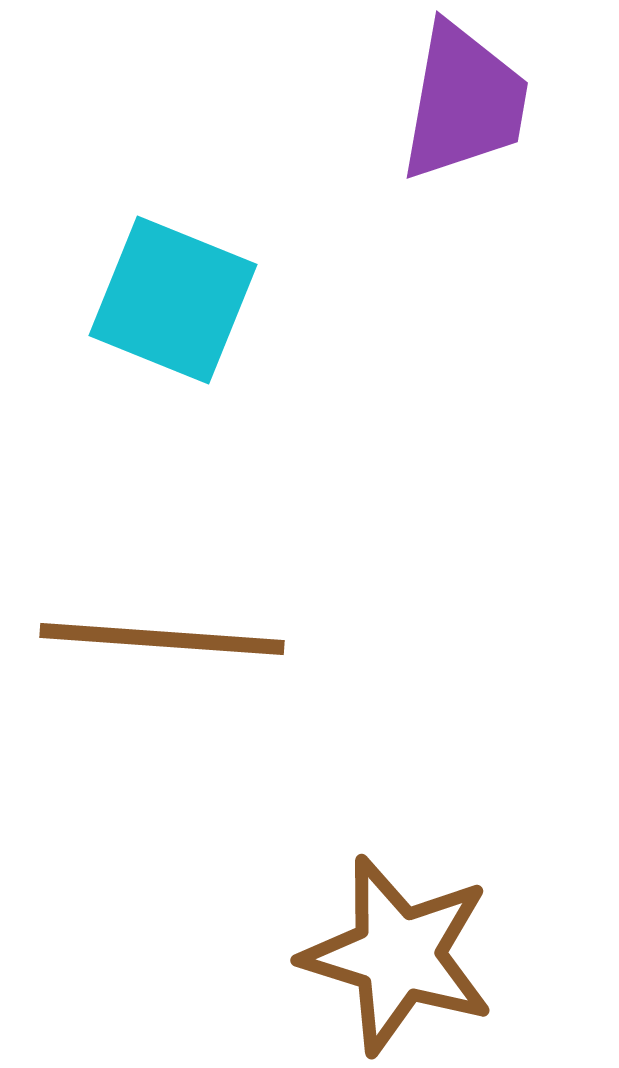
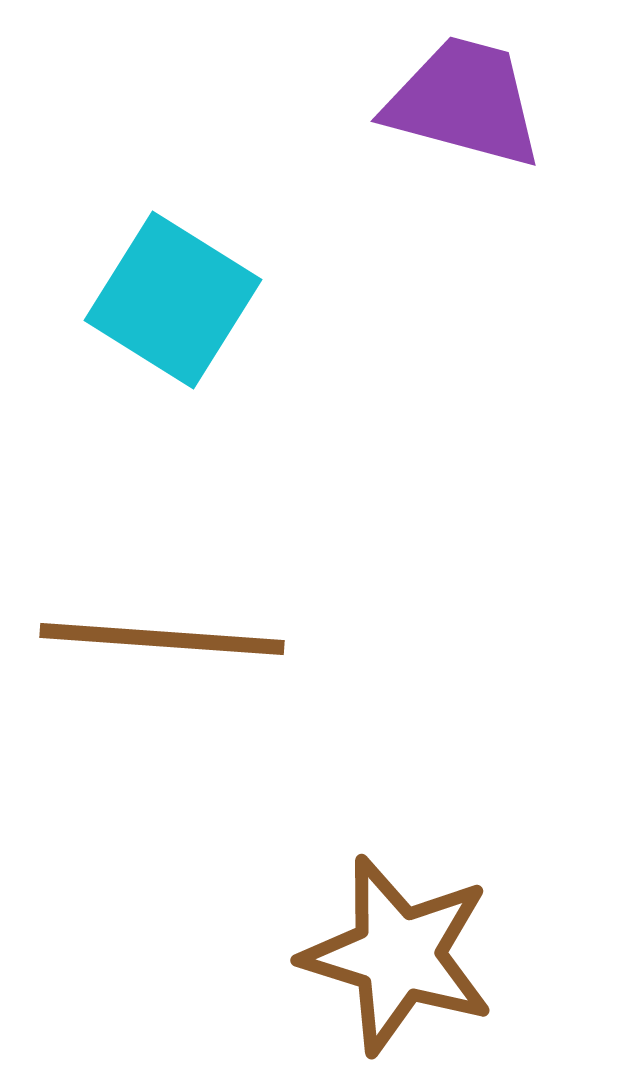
purple trapezoid: rotated 85 degrees counterclockwise
cyan square: rotated 10 degrees clockwise
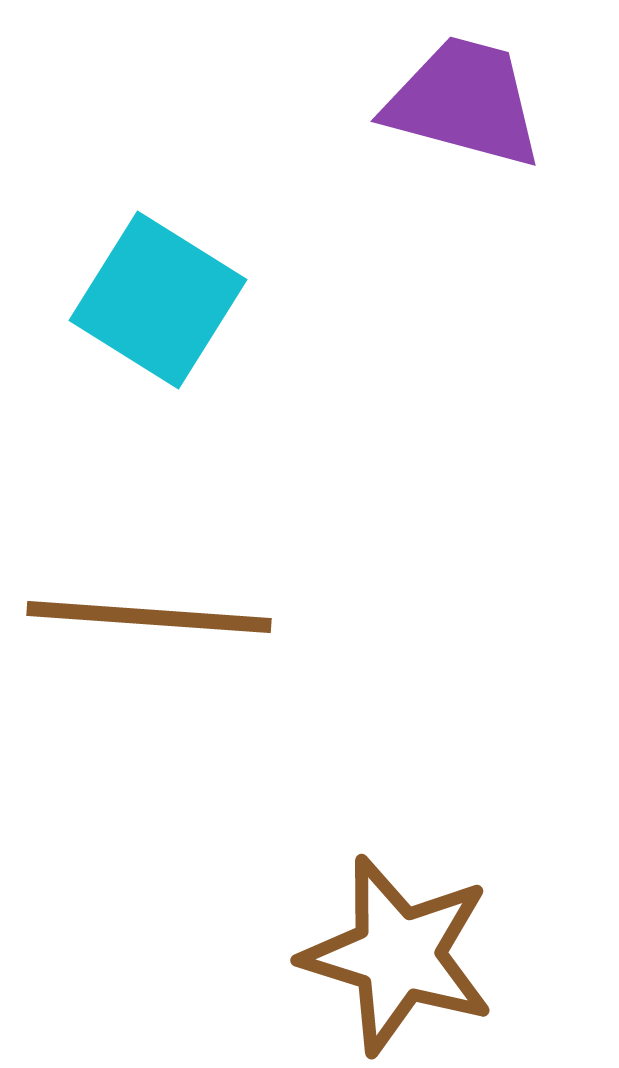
cyan square: moved 15 px left
brown line: moved 13 px left, 22 px up
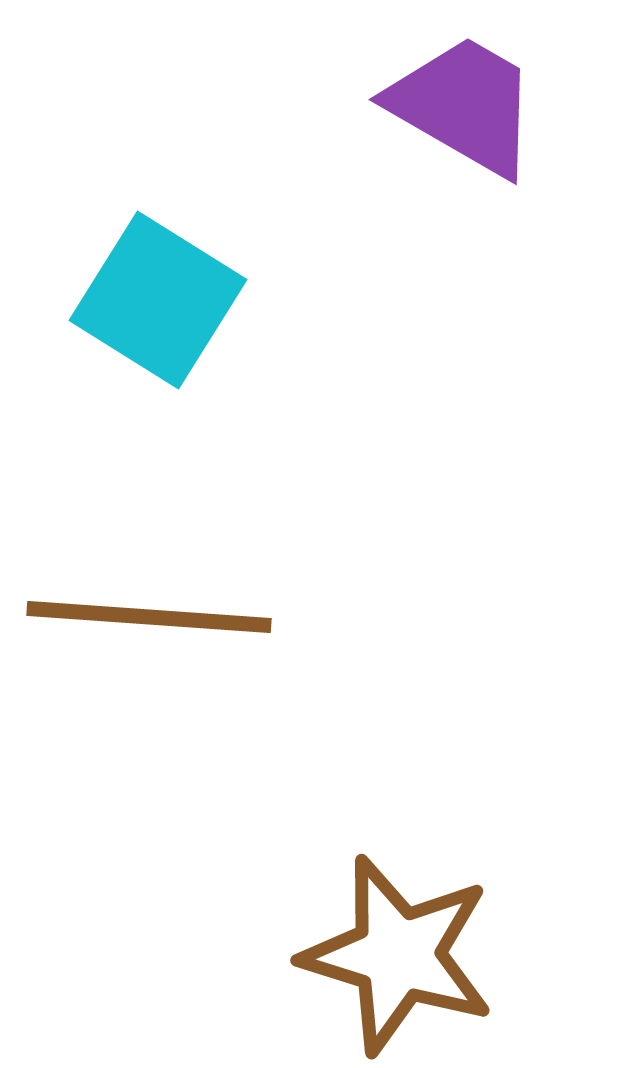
purple trapezoid: moved 3 px down; rotated 15 degrees clockwise
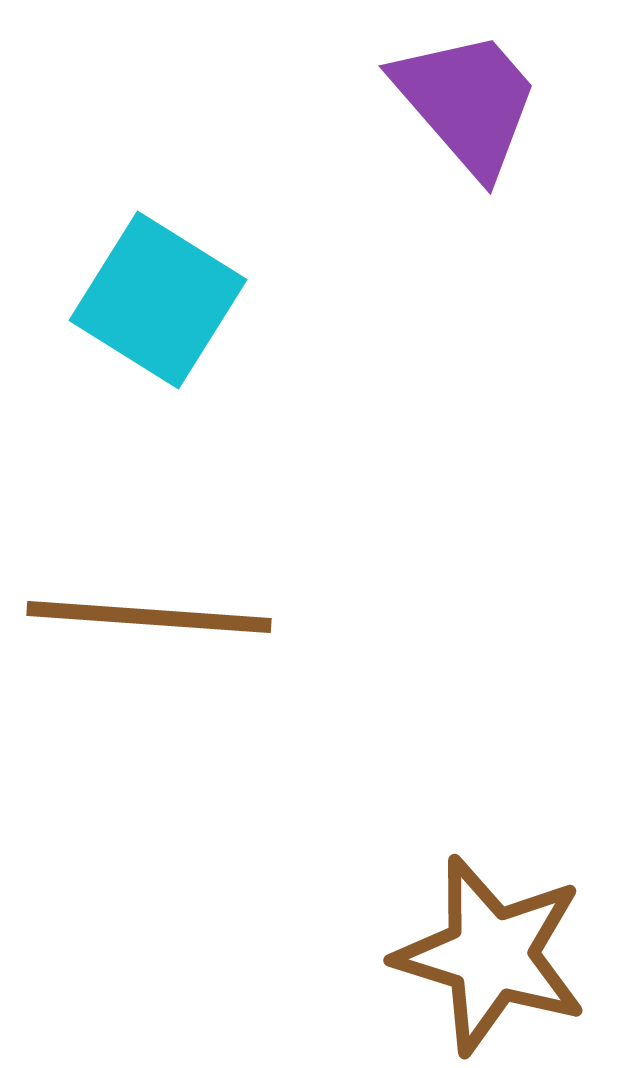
purple trapezoid: moved 3 px right, 3 px up; rotated 19 degrees clockwise
brown star: moved 93 px right
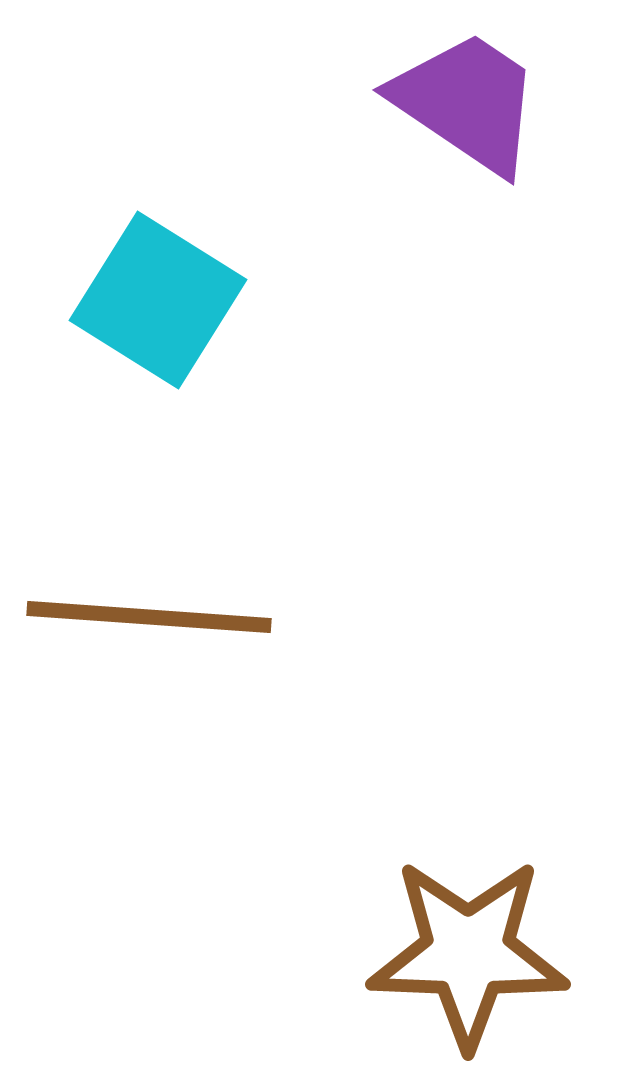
purple trapezoid: rotated 15 degrees counterclockwise
brown star: moved 23 px left, 2 px up; rotated 15 degrees counterclockwise
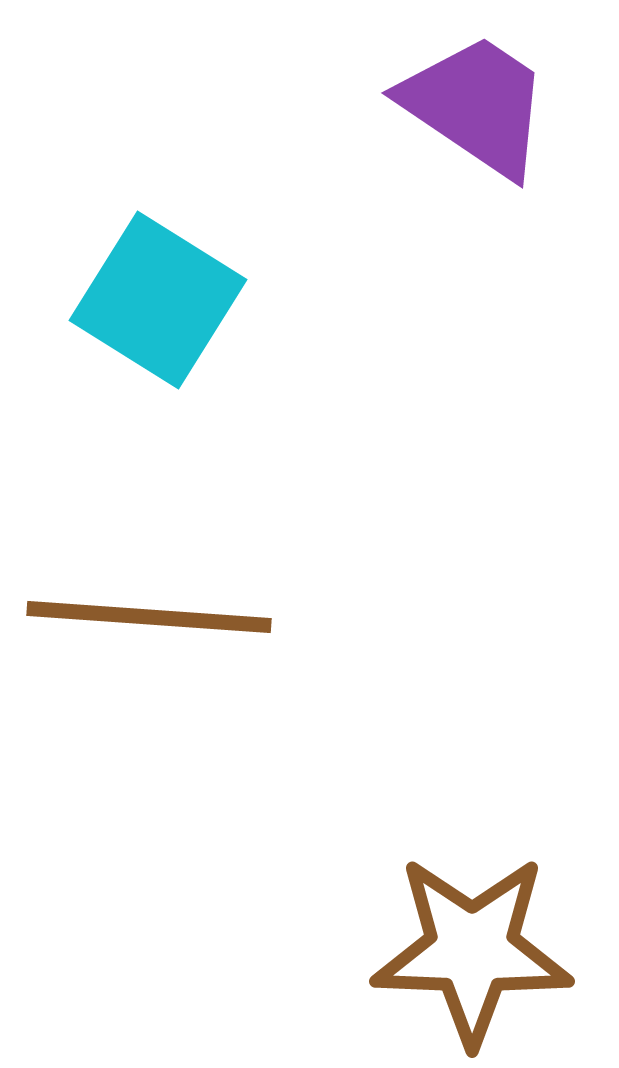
purple trapezoid: moved 9 px right, 3 px down
brown star: moved 4 px right, 3 px up
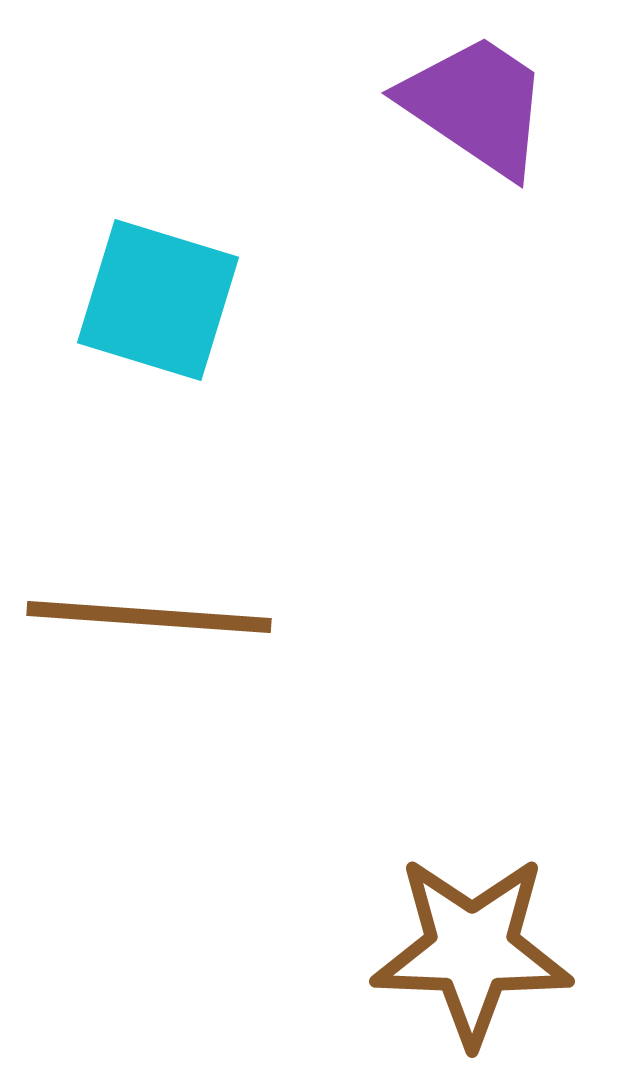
cyan square: rotated 15 degrees counterclockwise
